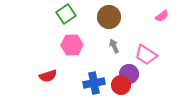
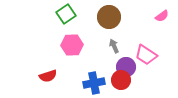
purple circle: moved 3 px left, 7 px up
red circle: moved 5 px up
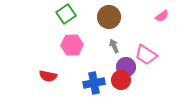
red semicircle: rotated 30 degrees clockwise
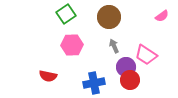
red circle: moved 9 px right
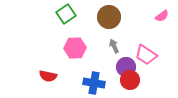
pink hexagon: moved 3 px right, 3 px down
blue cross: rotated 20 degrees clockwise
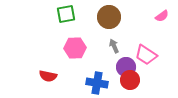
green square: rotated 24 degrees clockwise
blue cross: moved 3 px right
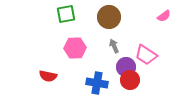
pink semicircle: moved 2 px right
